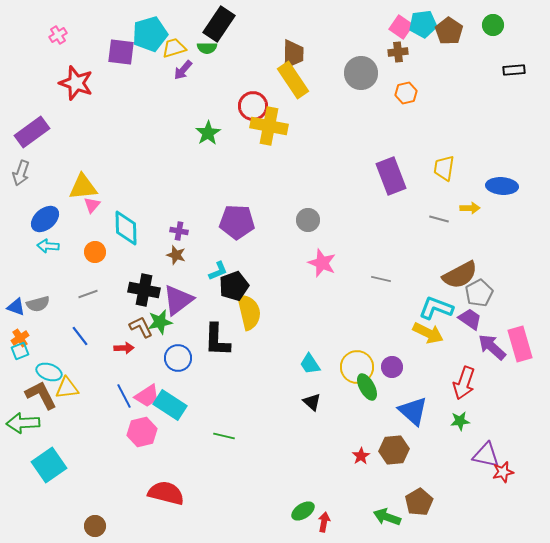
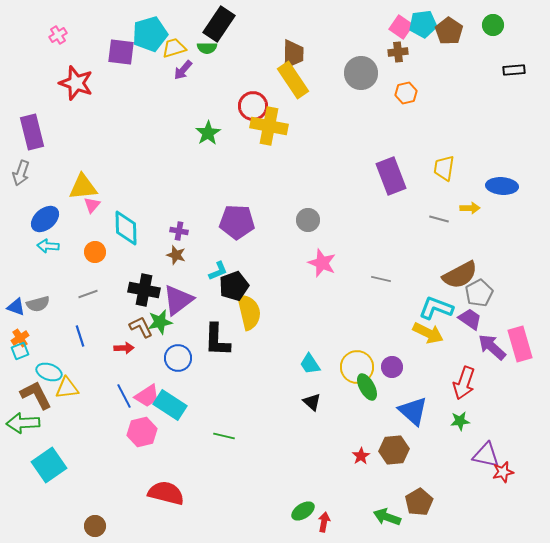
purple rectangle at (32, 132): rotated 68 degrees counterclockwise
blue line at (80, 336): rotated 20 degrees clockwise
brown L-shape at (41, 395): moved 5 px left
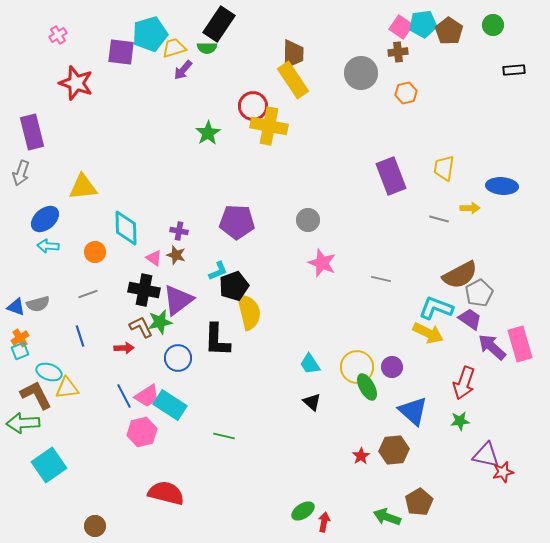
pink triangle at (92, 205): moved 62 px right, 53 px down; rotated 36 degrees counterclockwise
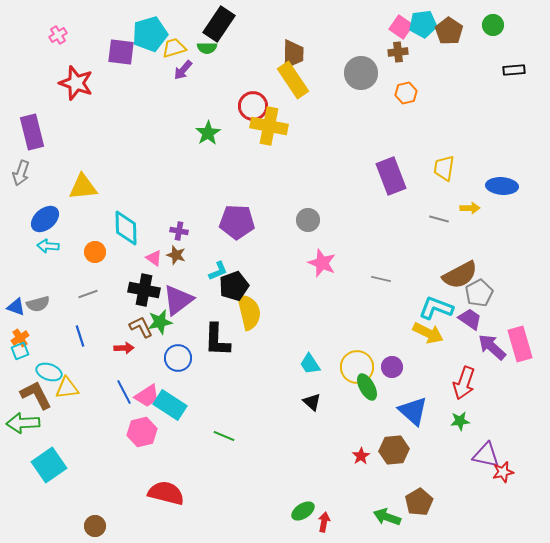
blue line at (124, 396): moved 4 px up
green line at (224, 436): rotated 10 degrees clockwise
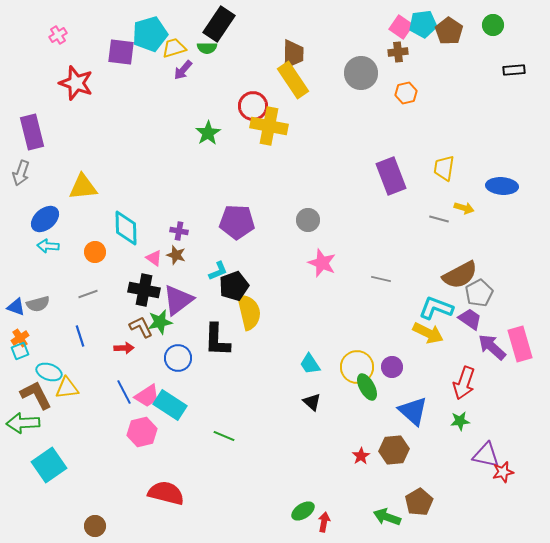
yellow arrow at (470, 208): moved 6 px left; rotated 18 degrees clockwise
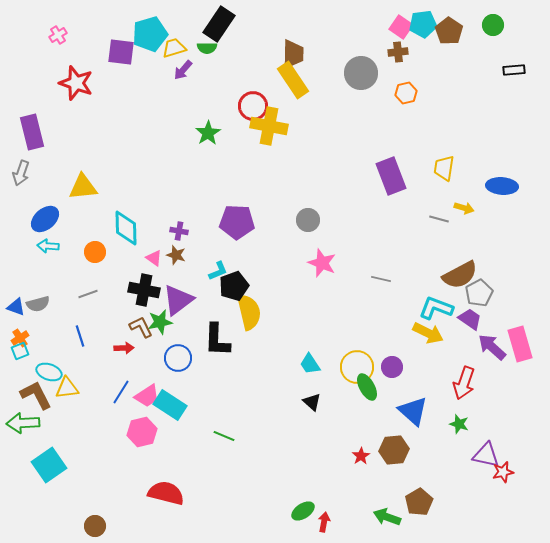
blue line at (124, 392): moved 3 px left; rotated 60 degrees clockwise
green star at (460, 421): moved 1 px left, 3 px down; rotated 24 degrees clockwise
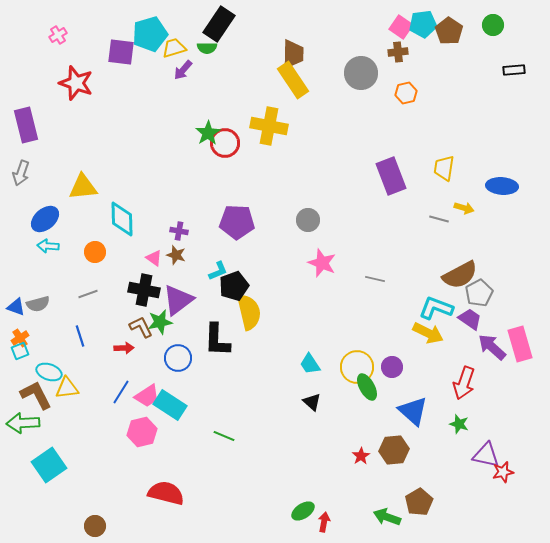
red circle at (253, 106): moved 28 px left, 37 px down
purple rectangle at (32, 132): moved 6 px left, 7 px up
cyan diamond at (126, 228): moved 4 px left, 9 px up
gray line at (381, 279): moved 6 px left
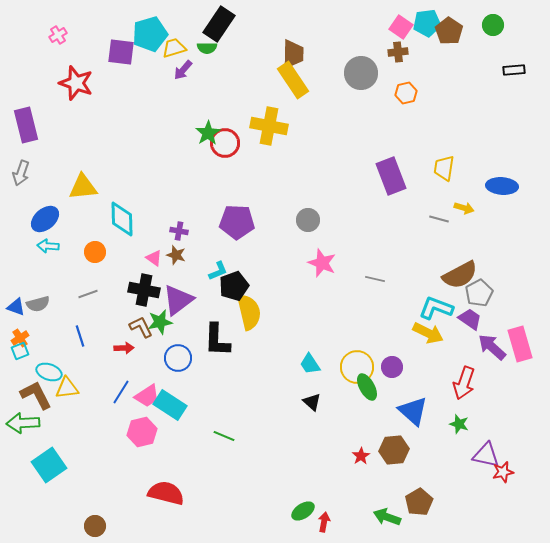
cyan pentagon at (423, 24): moved 4 px right, 1 px up
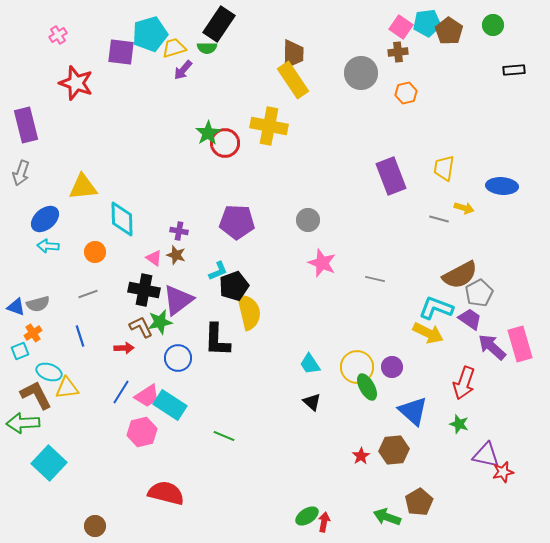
orange cross at (20, 338): moved 13 px right, 5 px up
cyan square at (49, 465): moved 2 px up; rotated 12 degrees counterclockwise
green ellipse at (303, 511): moved 4 px right, 5 px down
